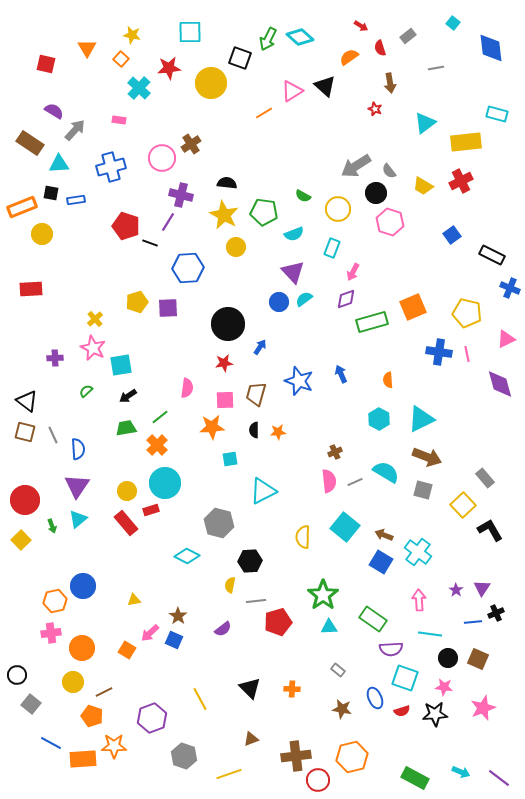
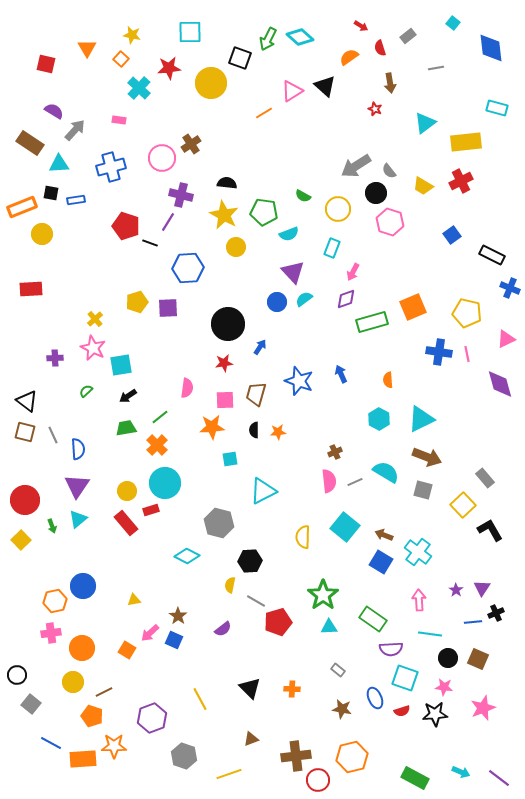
cyan rectangle at (497, 114): moved 6 px up
cyan semicircle at (294, 234): moved 5 px left
blue circle at (279, 302): moved 2 px left
gray line at (256, 601): rotated 36 degrees clockwise
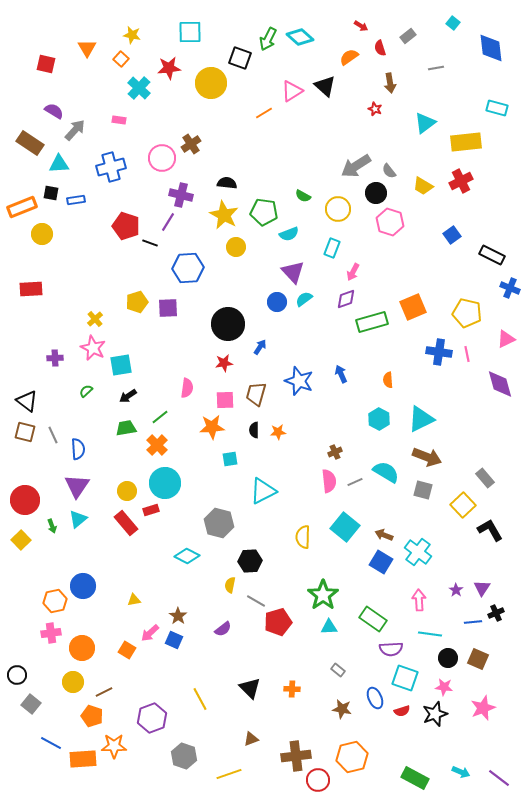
black star at (435, 714): rotated 15 degrees counterclockwise
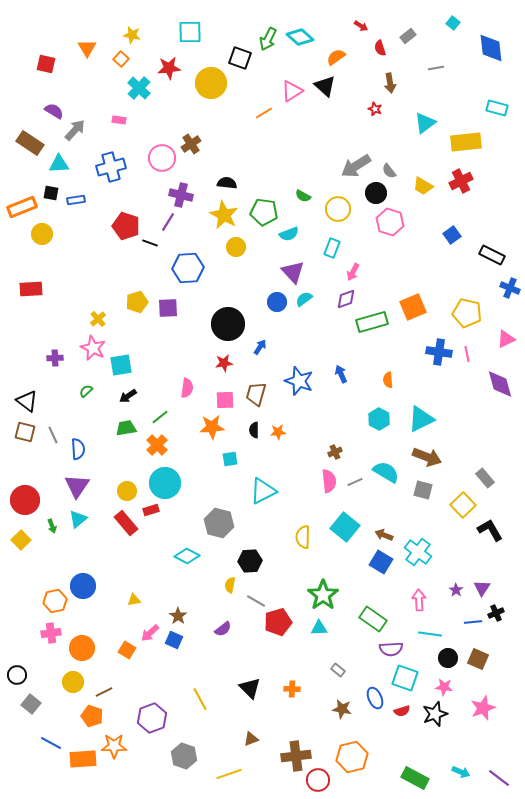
orange semicircle at (349, 57): moved 13 px left
yellow cross at (95, 319): moved 3 px right
cyan triangle at (329, 627): moved 10 px left, 1 px down
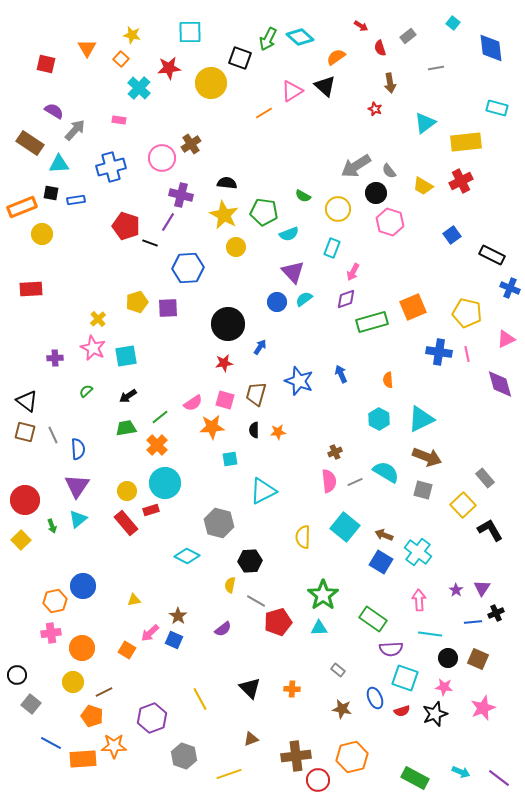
cyan square at (121, 365): moved 5 px right, 9 px up
pink semicircle at (187, 388): moved 6 px right, 15 px down; rotated 48 degrees clockwise
pink square at (225, 400): rotated 18 degrees clockwise
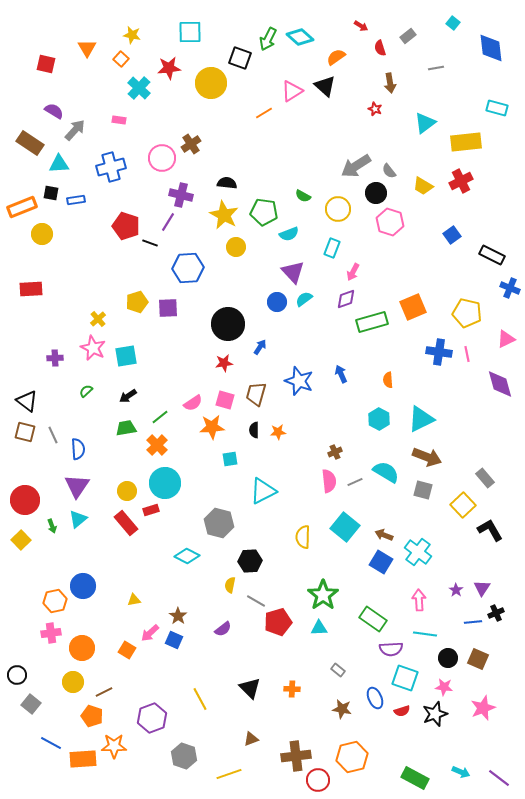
cyan line at (430, 634): moved 5 px left
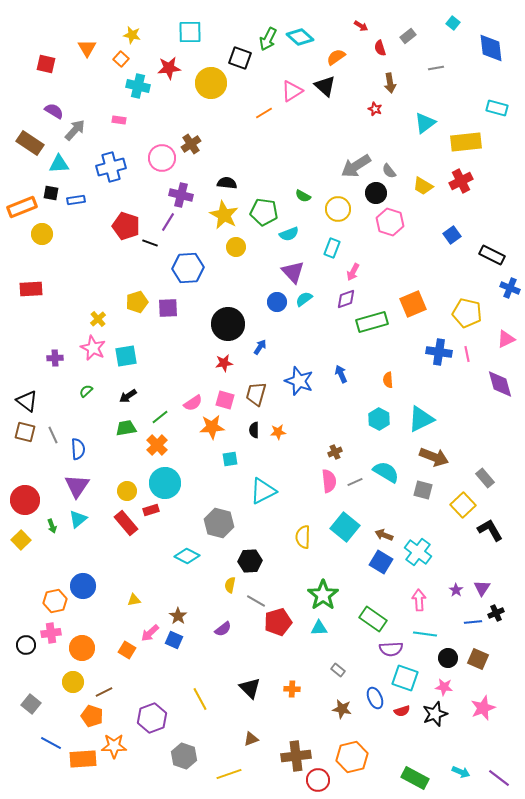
cyan cross at (139, 88): moved 1 px left, 2 px up; rotated 30 degrees counterclockwise
orange square at (413, 307): moved 3 px up
brown arrow at (427, 457): moved 7 px right
black circle at (17, 675): moved 9 px right, 30 px up
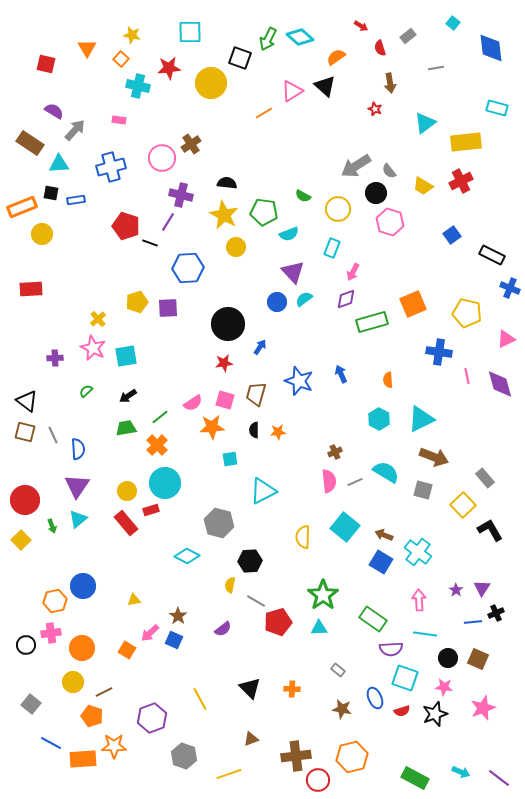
pink line at (467, 354): moved 22 px down
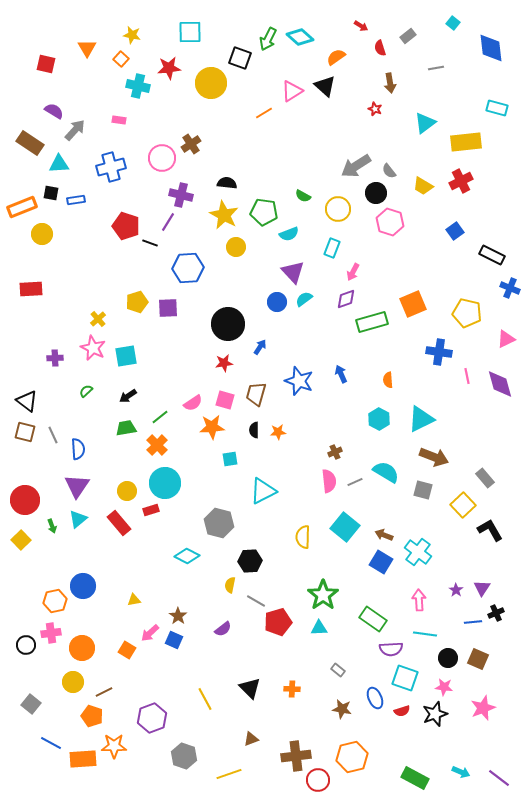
blue square at (452, 235): moved 3 px right, 4 px up
red rectangle at (126, 523): moved 7 px left
yellow line at (200, 699): moved 5 px right
